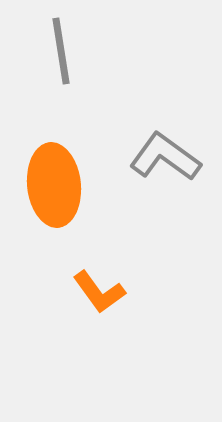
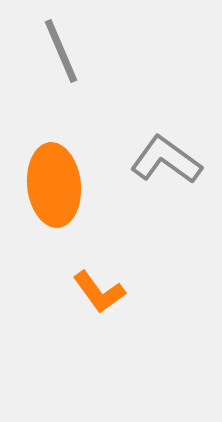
gray line: rotated 14 degrees counterclockwise
gray L-shape: moved 1 px right, 3 px down
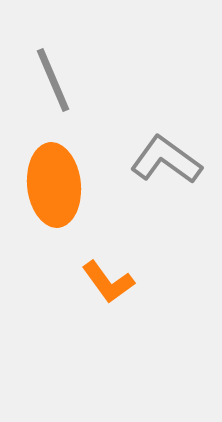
gray line: moved 8 px left, 29 px down
orange L-shape: moved 9 px right, 10 px up
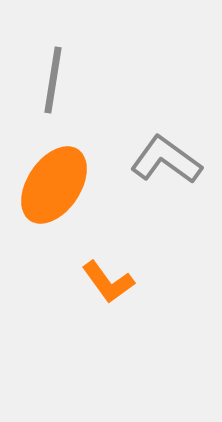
gray line: rotated 32 degrees clockwise
orange ellipse: rotated 40 degrees clockwise
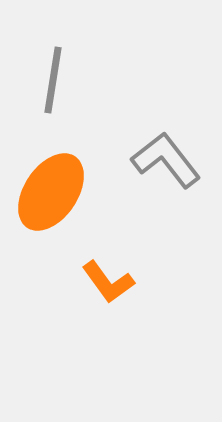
gray L-shape: rotated 16 degrees clockwise
orange ellipse: moved 3 px left, 7 px down
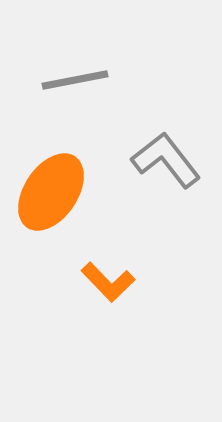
gray line: moved 22 px right; rotated 70 degrees clockwise
orange L-shape: rotated 8 degrees counterclockwise
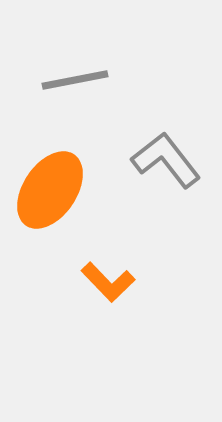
orange ellipse: moved 1 px left, 2 px up
